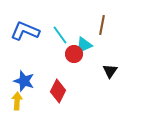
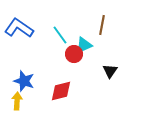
blue L-shape: moved 6 px left, 3 px up; rotated 12 degrees clockwise
red diamond: moved 3 px right; rotated 50 degrees clockwise
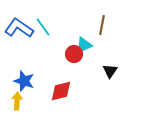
cyan line: moved 17 px left, 8 px up
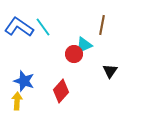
blue L-shape: moved 1 px up
red diamond: rotated 35 degrees counterclockwise
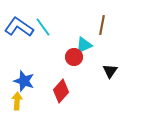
red circle: moved 3 px down
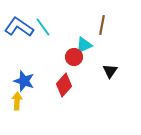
red diamond: moved 3 px right, 6 px up
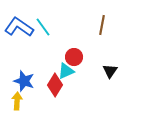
cyan triangle: moved 18 px left, 26 px down
red diamond: moved 9 px left; rotated 10 degrees counterclockwise
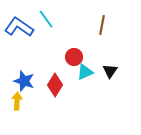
cyan line: moved 3 px right, 8 px up
cyan triangle: moved 19 px right, 1 px down
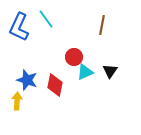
blue L-shape: rotated 100 degrees counterclockwise
blue star: moved 3 px right, 1 px up
red diamond: rotated 20 degrees counterclockwise
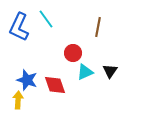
brown line: moved 4 px left, 2 px down
red circle: moved 1 px left, 4 px up
red diamond: rotated 30 degrees counterclockwise
yellow arrow: moved 1 px right, 1 px up
